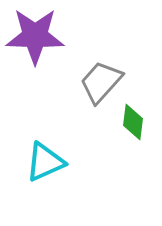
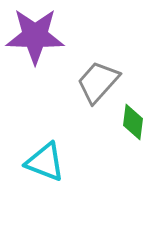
gray trapezoid: moved 3 px left
cyan triangle: rotated 45 degrees clockwise
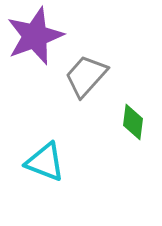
purple star: rotated 22 degrees counterclockwise
gray trapezoid: moved 12 px left, 6 px up
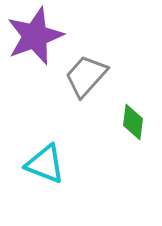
cyan triangle: moved 2 px down
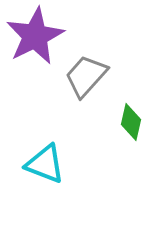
purple star: rotated 6 degrees counterclockwise
green diamond: moved 2 px left; rotated 6 degrees clockwise
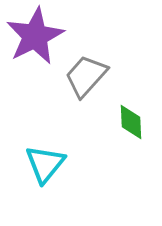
green diamond: rotated 15 degrees counterclockwise
cyan triangle: rotated 48 degrees clockwise
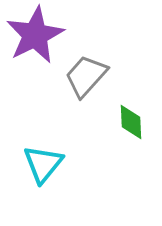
purple star: moved 1 px up
cyan triangle: moved 2 px left
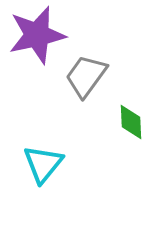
purple star: moved 2 px right; rotated 14 degrees clockwise
gray trapezoid: rotated 6 degrees counterclockwise
